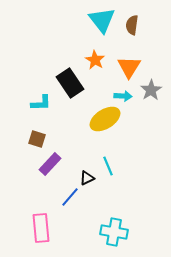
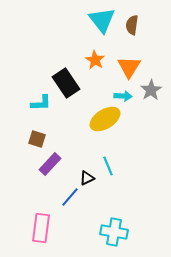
black rectangle: moved 4 px left
pink rectangle: rotated 12 degrees clockwise
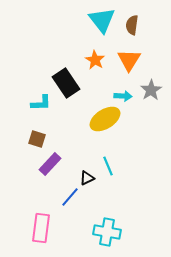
orange triangle: moved 7 px up
cyan cross: moved 7 px left
